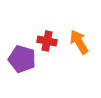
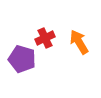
red cross: moved 2 px left, 3 px up; rotated 36 degrees counterclockwise
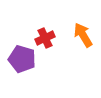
orange arrow: moved 4 px right, 7 px up
